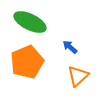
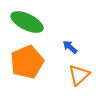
green ellipse: moved 3 px left
orange triangle: moved 1 px right, 1 px up
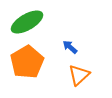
green ellipse: rotated 56 degrees counterclockwise
orange pentagon: rotated 8 degrees counterclockwise
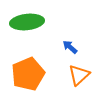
green ellipse: rotated 24 degrees clockwise
orange pentagon: moved 1 px right, 12 px down; rotated 8 degrees clockwise
